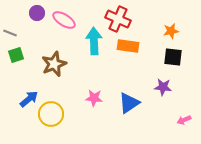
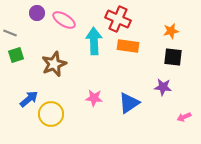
pink arrow: moved 3 px up
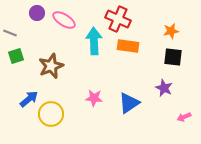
green square: moved 1 px down
brown star: moved 3 px left, 2 px down
purple star: moved 1 px right, 1 px down; rotated 18 degrees clockwise
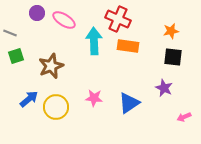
yellow circle: moved 5 px right, 7 px up
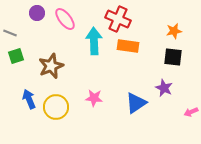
pink ellipse: moved 1 px right, 1 px up; rotated 20 degrees clockwise
orange star: moved 3 px right
blue arrow: rotated 72 degrees counterclockwise
blue triangle: moved 7 px right
pink arrow: moved 7 px right, 5 px up
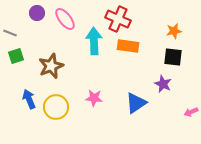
purple star: moved 1 px left, 4 px up
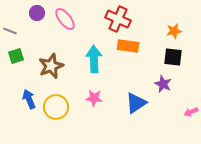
gray line: moved 2 px up
cyan arrow: moved 18 px down
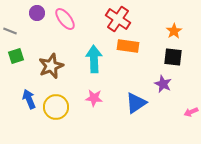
red cross: rotated 10 degrees clockwise
orange star: rotated 21 degrees counterclockwise
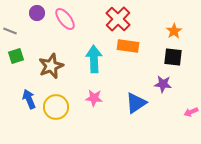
red cross: rotated 10 degrees clockwise
purple star: rotated 18 degrees counterclockwise
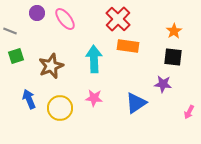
yellow circle: moved 4 px right, 1 px down
pink arrow: moved 2 px left; rotated 40 degrees counterclockwise
